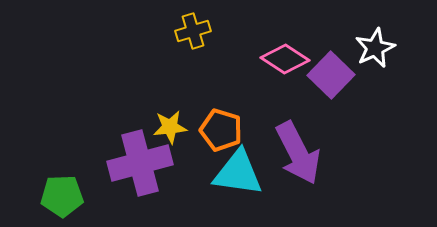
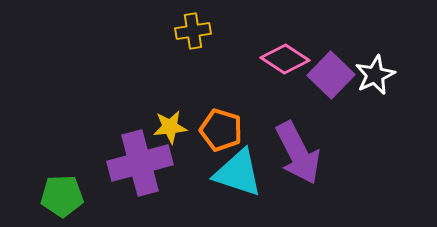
yellow cross: rotated 8 degrees clockwise
white star: moved 27 px down
cyan triangle: rotated 10 degrees clockwise
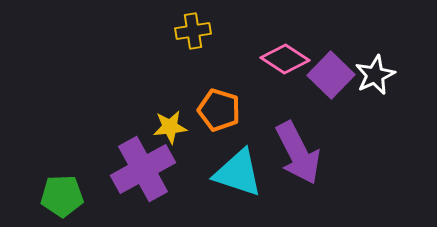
orange pentagon: moved 2 px left, 20 px up
purple cross: moved 3 px right, 6 px down; rotated 14 degrees counterclockwise
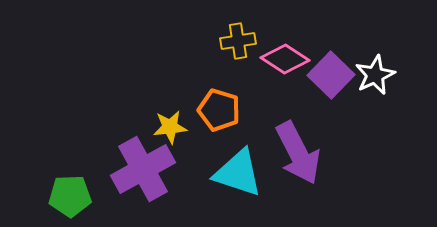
yellow cross: moved 45 px right, 10 px down
green pentagon: moved 8 px right
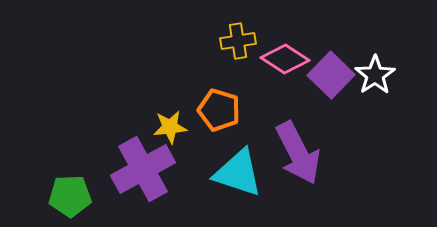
white star: rotated 9 degrees counterclockwise
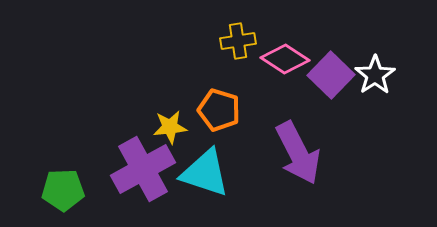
cyan triangle: moved 33 px left
green pentagon: moved 7 px left, 6 px up
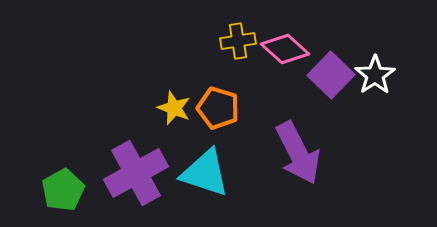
pink diamond: moved 10 px up; rotated 9 degrees clockwise
orange pentagon: moved 1 px left, 2 px up
yellow star: moved 4 px right, 19 px up; rotated 28 degrees clockwise
purple cross: moved 7 px left, 4 px down
green pentagon: rotated 27 degrees counterclockwise
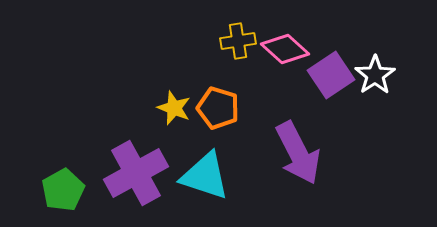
purple square: rotated 12 degrees clockwise
cyan triangle: moved 3 px down
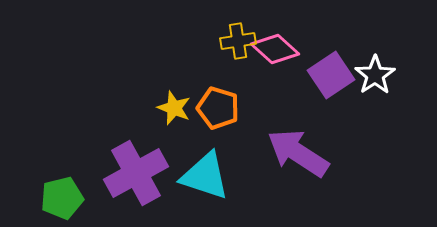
pink diamond: moved 10 px left
purple arrow: rotated 150 degrees clockwise
green pentagon: moved 1 px left, 8 px down; rotated 15 degrees clockwise
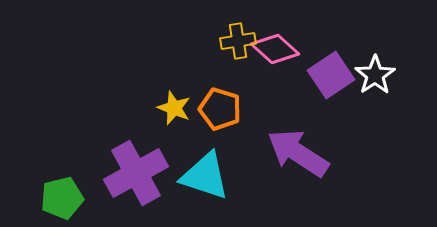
orange pentagon: moved 2 px right, 1 px down
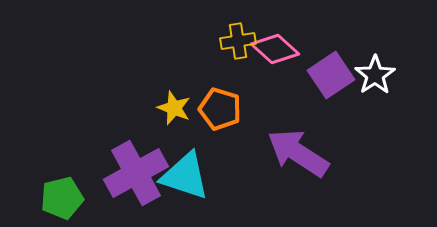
cyan triangle: moved 20 px left
